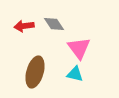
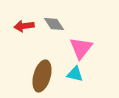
pink triangle: moved 2 px right; rotated 15 degrees clockwise
brown ellipse: moved 7 px right, 4 px down
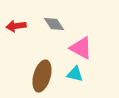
red arrow: moved 8 px left
pink triangle: rotated 40 degrees counterclockwise
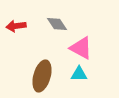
gray diamond: moved 3 px right
cyan triangle: moved 4 px right; rotated 12 degrees counterclockwise
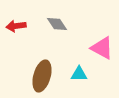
pink triangle: moved 21 px right
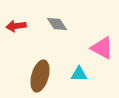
brown ellipse: moved 2 px left
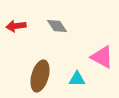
gray diamond: moved 2 px down
pink triangle: moved 9 px down
cyan triangle: moved 2 px left, 5 px down
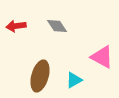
cyan triangle: moved 3 px left, 1 px down; rotated 30 degrees counterclockwise
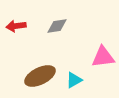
gray diamond: rotated 65 degrees counterclockwise
pink triangle: moved 1 px right; rotated 35 degrees counterclockwise
brown ellipse: rotated 48 degrees clockwise
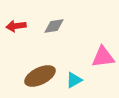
gray diamond: moved 3 px left
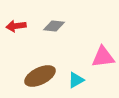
gray diamond: rotated 15 degrees clockwise
cyan triangle: moved 2 px right
